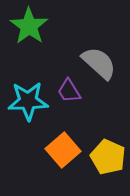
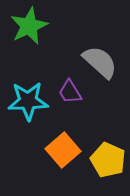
green star: rotated 12 degrees clockwise
gray semicircle: moved 1 px right, 1 px up
purple trapezoid: moved 1 px right, 1 px down
yellow pentagon: moved 3 px down
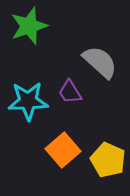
green star: rotated 6 degrees clockwise
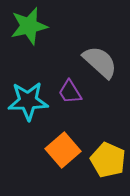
green star: rotated 6 degrees clockwise
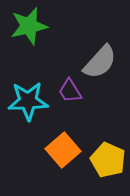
gray semicircle: rotated 90 degrees clockwise
purple trapezoid: moved 1 px up
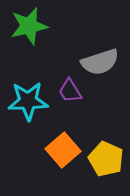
gray semicircle: rotated 30 degrees clockwise
yellow pentagon: moved 2 px left, 1 px up
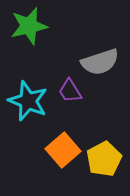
cyan star: rotated 24 degrees clockwise
yellow pentagon: moved 2 px left; rotated 20 degrees clockwise
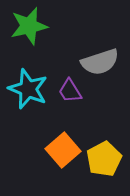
cyan star: moved 12 px up
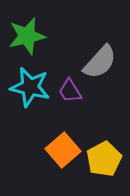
green star: moved 2 px left, 10 px down
gray semicircle: rotated 30 degrees counterclockwise
cyan star: moved 2 px right, 2 px up; rotated 9 degrees counterclockwise
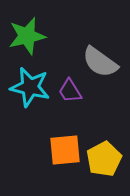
gray semicircle: rotated 84 degrees clockwise
orange square: moved 2 px right; rotated 36 degrees clockwise
